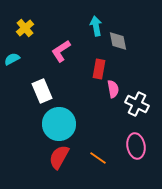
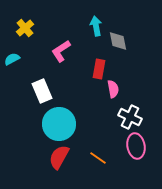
white cross: moved 7 px left, 13 px down
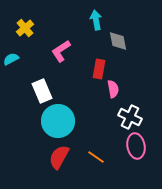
cyan arrow: moved 6 px up
cyan semicircle: moved 1 px left
cyan circle: moved 1 px left, 3 px up
orange line: moved 2 px left, 1 px up
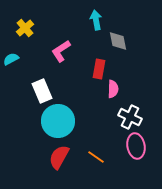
pink semicircle: rotated 12 degrees clockwise
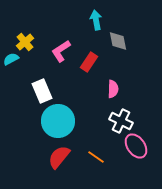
yellow cross: moved 14 px down
red rectangle: moved 10 px left, 7 px up; rotated 24 degrees clockwise
white cross: moved 9 px left, 4 px down
pink ellipse: rotated 25 degrees counterclockwise
red semicircle: rotated 10 degrees clockwise
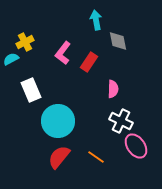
yellow cross: rotated 12 degrees clockwise
pink L-shape: moved 2 px right, 2 px down; rotated 20 degrees counterclockwise
white rectangle: moved 11 px left, 1 px up
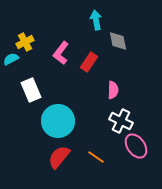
pink L-shape: moved 2 px left
pink semicircle: moved 1 px down
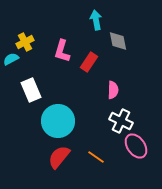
pink L-shape: moved 1 px right, 2 px up; rotated 20 degrees counterclockwise
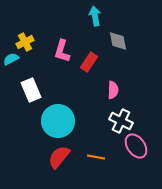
cyan arrow: moved 1 px left, 4 px up
orange line: rotated 24 degrees counterclockwise
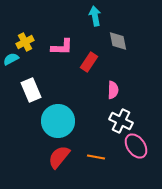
pink L-shape: moved 4 px up; rotated 105 degrees counterclockwise
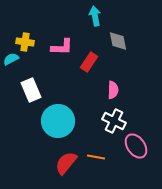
yellow cross: rotated 36 degrees clockwise
white cross: moved 7 px left
red semicircle: moved 7 px right, 6 px down
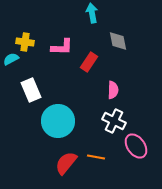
cyan arrow: moved 3 px left, 3 px up
